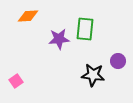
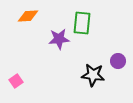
green rectangle: moved 3 px left, 6 px up
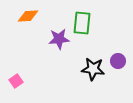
black star: moved 6 px up
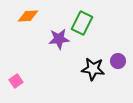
green rectangle: rotated 20 degrees clockwise
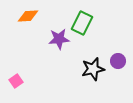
black star: rotated 20 degrees counterclockwise
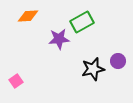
green rectangle: moved 1 px up; rotated 35 degrees clockwise
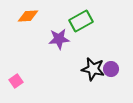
green rectangle: moved 1 px left, 1 px up
purple circle: moved 7 px left, 8 px down
black star: rotated 25 degrees clockwise
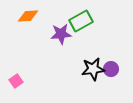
purple star: moved 2 px right, 5 px up
black star: rotated 20 degrees counterclockwise
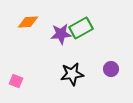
orange diamond: moved 6 px down
green rectangle: moved 7 px down
black star: moved 21 px left, 5 px down
pink square: rotated 32 degrees counterclockwise
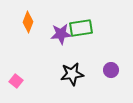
orange diamond: rotated 65 degrees counterclockwise
green rectangle: rotated 20 degrees clockwise
purple circle: moved 1 px down
pink square: rotated 16 degrees clockwise
